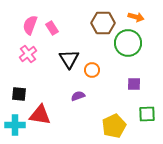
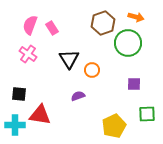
brown hexagon: rotated 20 degrees counterclockwise
pink cross: rotated 18 degrees counterclockwise
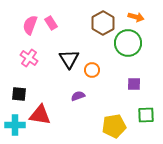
brown hexagon: rotated 10 degrees counterclockwise
pink rectangle: moved 1 px left, 5 px up
pink cross: moved 1 px right, 4 px down
green square: moved 1 px left, 1 px down
yellow pentagon: rotated 15 degrees clockwise
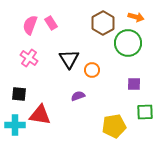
green square: moved 1 px left, 3 px up
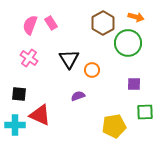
red triangle: rotated 15 degrees clockwise
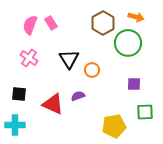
red triangle: moved 13 px right, 11 px up
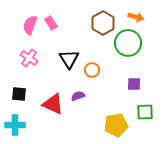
yellow pentagon: moved 2 px right, 1 px up
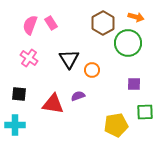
red triangle: rotated 15 degrees counterclockwise
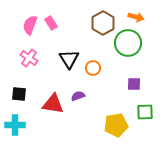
orange circle: moved 1 px right, 2 px up
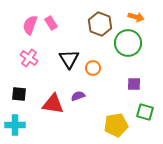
brown hexagon: moved 3 px left, 1 px down; rotated 10 degrees counterclockwise
green square: rotated 18 degrees clockwise
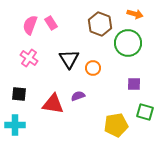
orange arrow: moved 1 px left, 3 px up
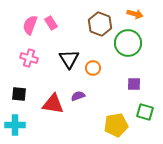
pink cross: rotated 18 degrees counterclockwise
